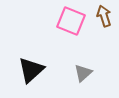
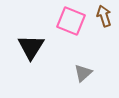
black triangle: moved 23 px up; rotated 16 degrees counterclockwise
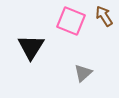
brown arrow: rotated 15 degrees counterclockwise
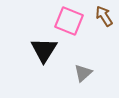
pink square: moved 2 px left
black triangle: moved 13 px right, 3 px down
